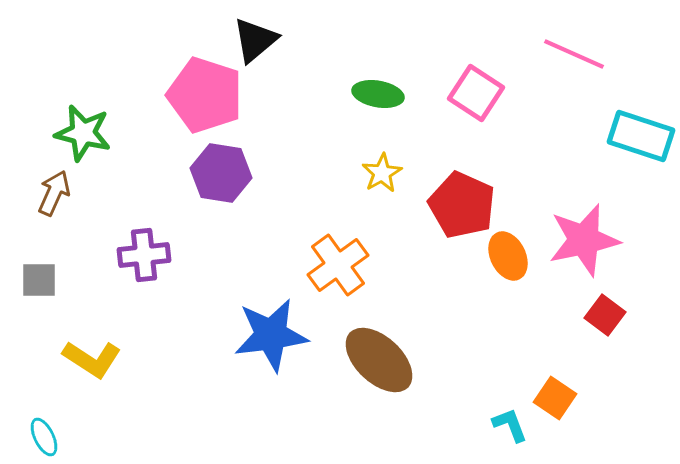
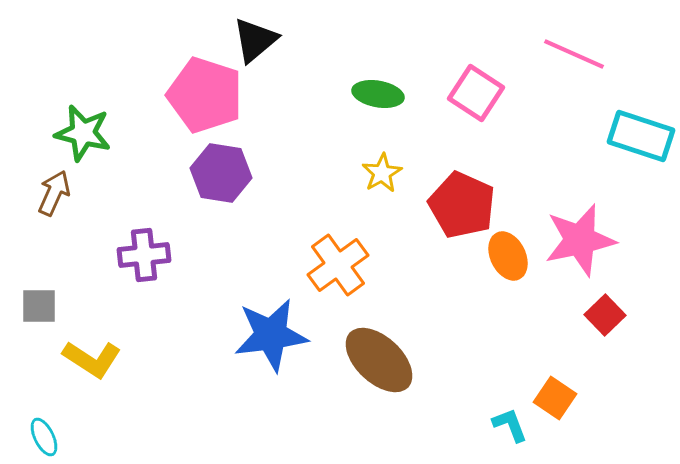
pink star: moved 4 px left
gray square: moved 26 px down
red square: rotated 9 degrees clockwise
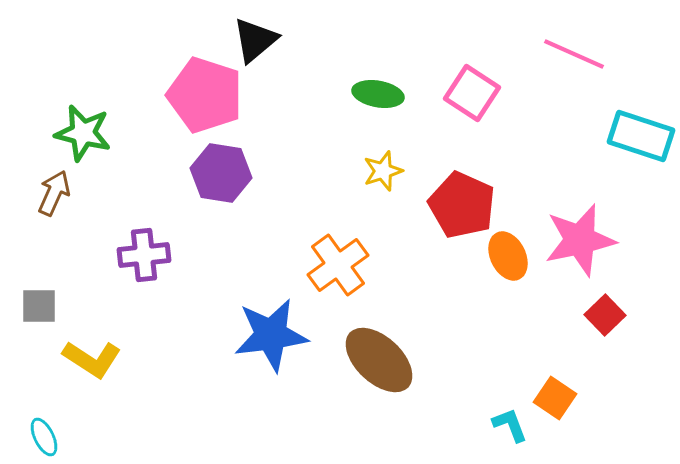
pink square: moved 4 px left
yellow star: moved 1 px right, 2 px up; rotated 12 degrees clockwise
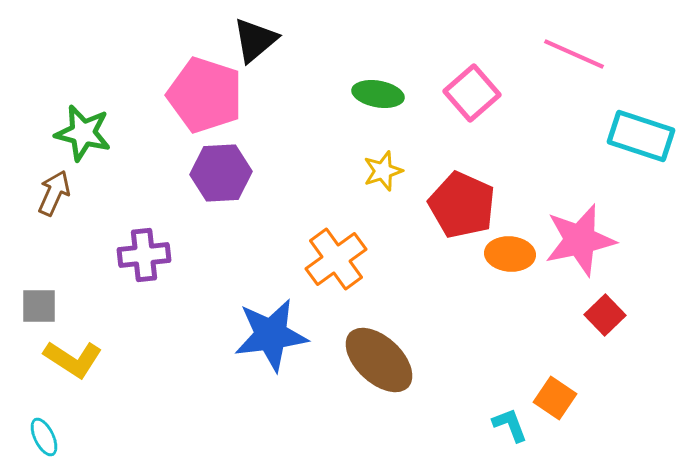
pink square: rotated 16 degrees clockwise
purple hexagon: rotated 12 degrees counterclockwise
orange ellipse: moved 2 px right, 2 px up; rotated 60 degrees counterclockwise
orange cross: moved 2 px left, 6 px up
yellow L-shape: moved 19 px left
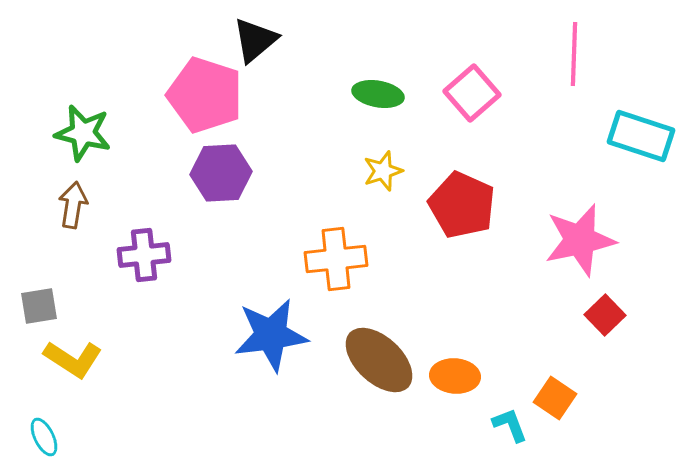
pink line: rotated 68 degrees clockwise
brown arrow: moved 19 px right, 12 px down; rotated 15 degrees counterclockwise
orange ellipse: moved 55 px left, 122 px down
orange cross: rotated 30 degrees clockwise
gray square: rotated 9 degrees counterclockwise
